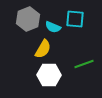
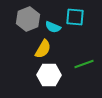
cyan square: moved 2 px up
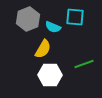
white hexagon: moved 1 px right
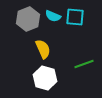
cyan semicircle: moved 11 px up
yellow semicircle: rotated 54 degrees counterclockwise
white hexagon: moved 5 px left, 3 px down; rotated 15 degrees clockwise
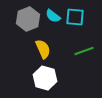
cyan semicircle: rotated 14 degrees clockwise
green line: moved 13 px up
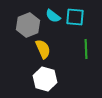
gray hexagon: moved 6 px down
green line: moved 2 px right, 2 px up; rotated 72 degrees counterclockwise
white hexagon: moved 1 px down
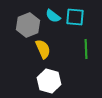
white hexagon: moved 4 px right, 2 px down
